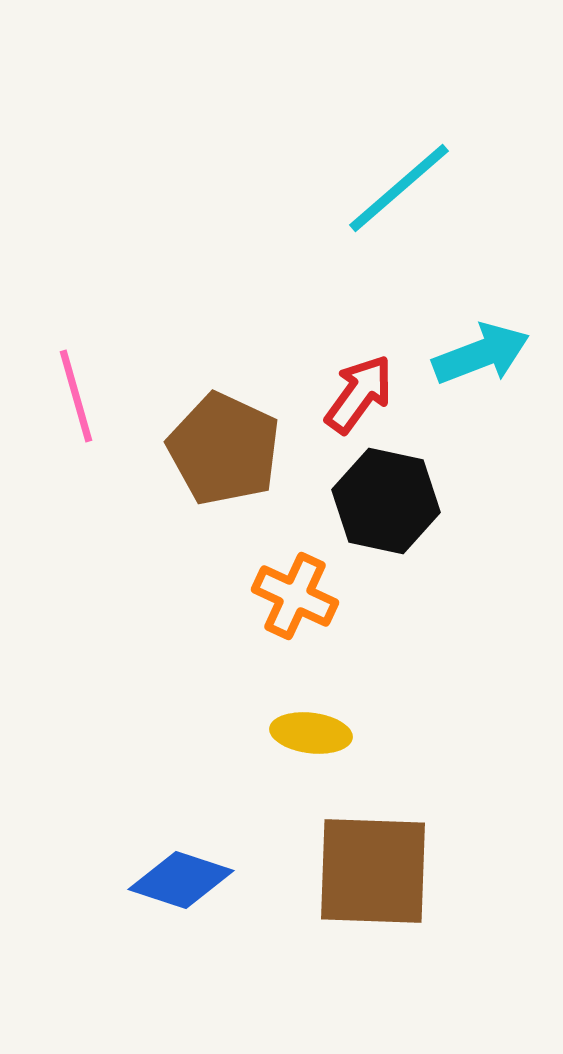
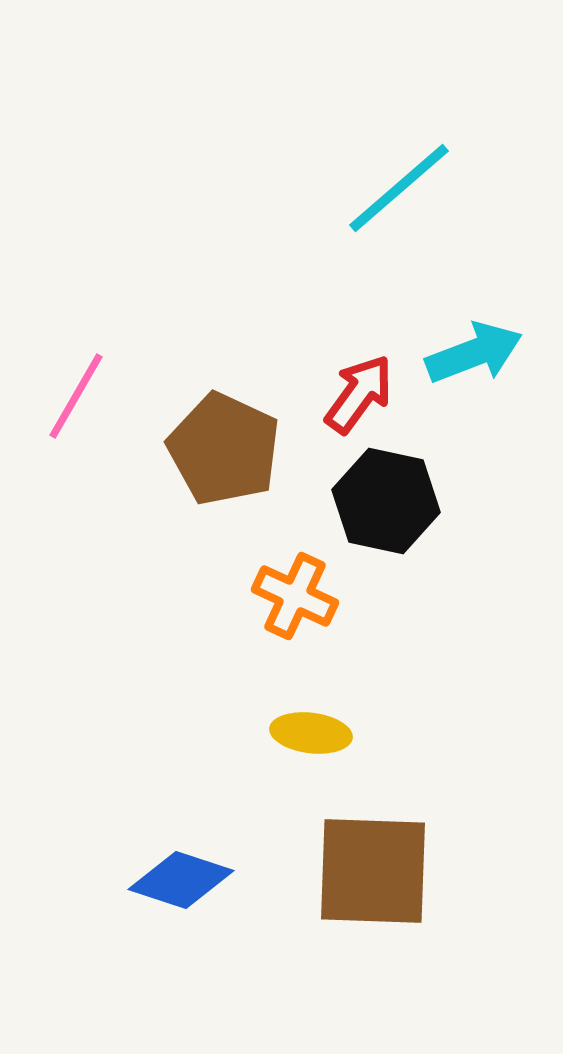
cyan arrow: moved 7 px left, 1 px up
pink line: rotated 46 degrees clockwise
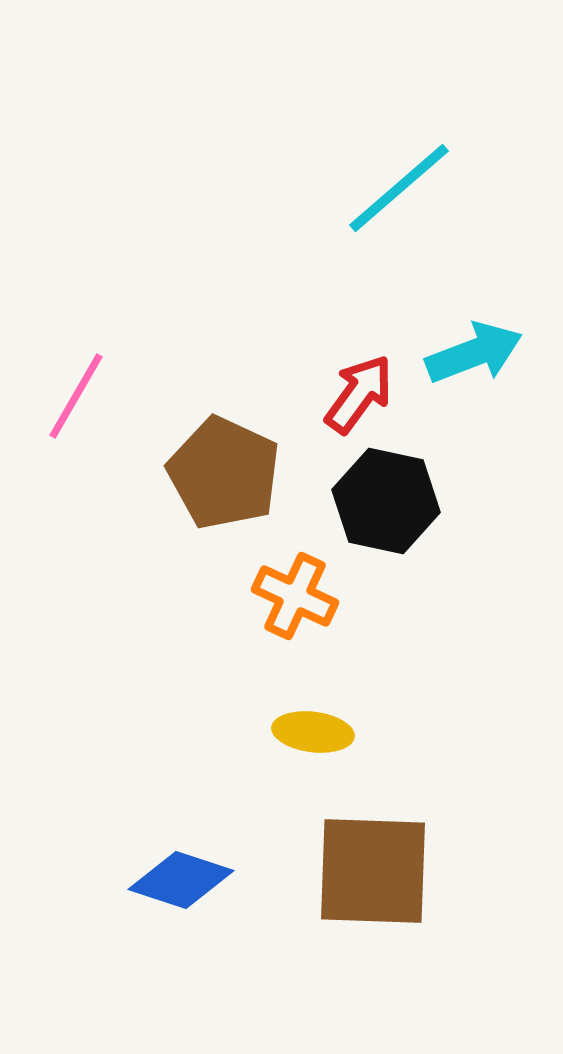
brown pentagon: moved 24 px down
yellow ellipse: moved 2 px right, 1 px up
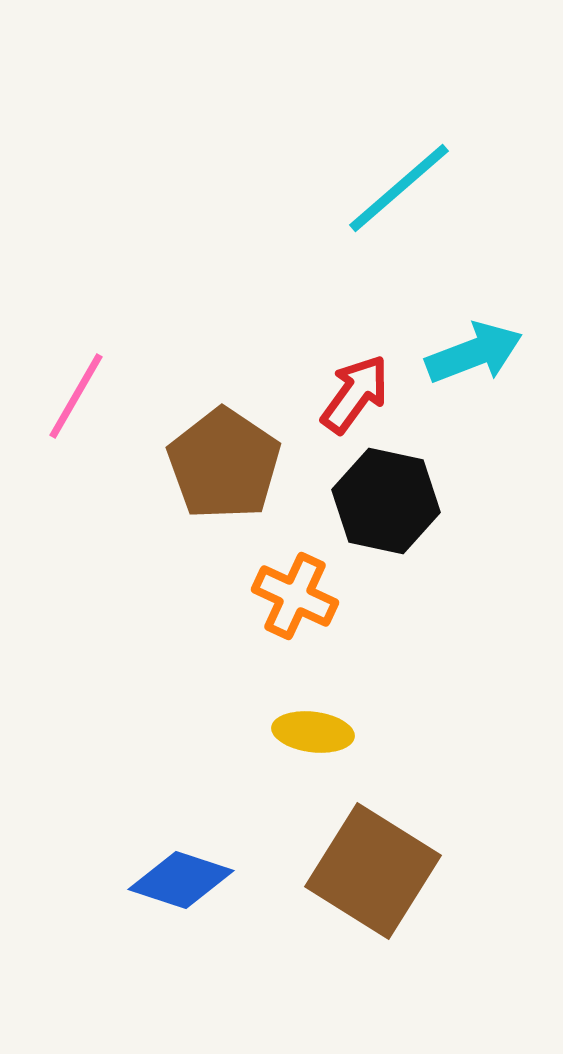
red arrow: moved 4 px left
brown pentagon: moved 9 px up; rotated 9 degrees clockwise
brown square: rotated 30 degrees clockwise
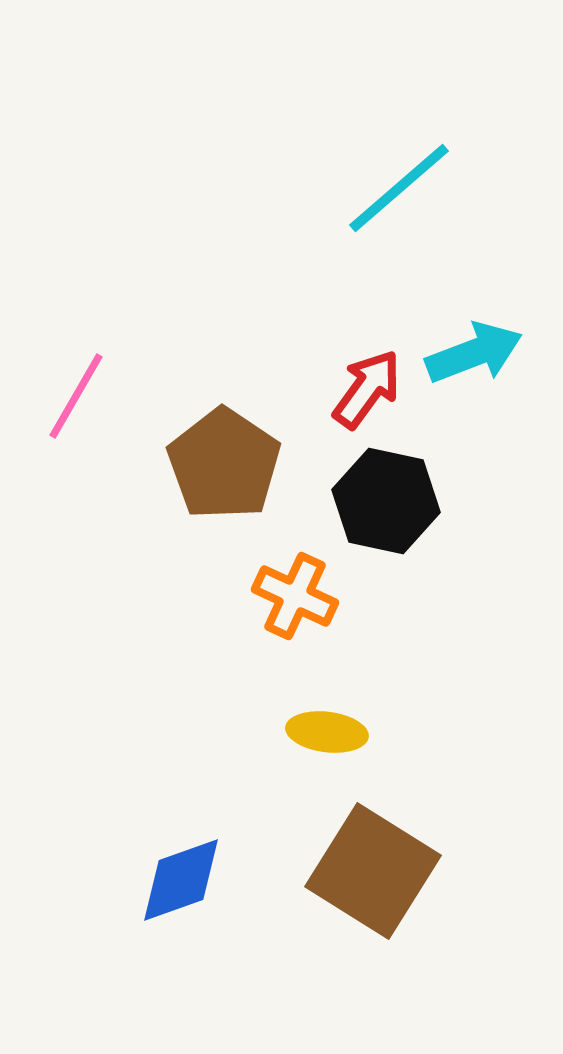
red arrow: moved 12 px right, 5 px up
yellow ellipse: moved 14 px right
blue diamond: rotated 38 degrees counterclockwise
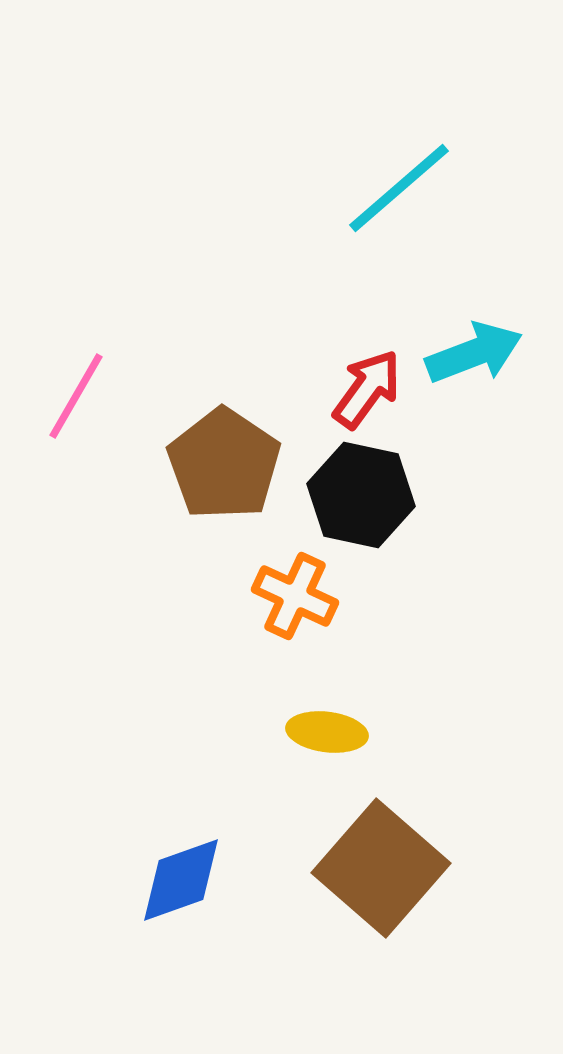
black hexagon: moved 25 px left, 6 px up
brown square: moved 8 px right, 3 px up; rotated 9 degrees clockwise
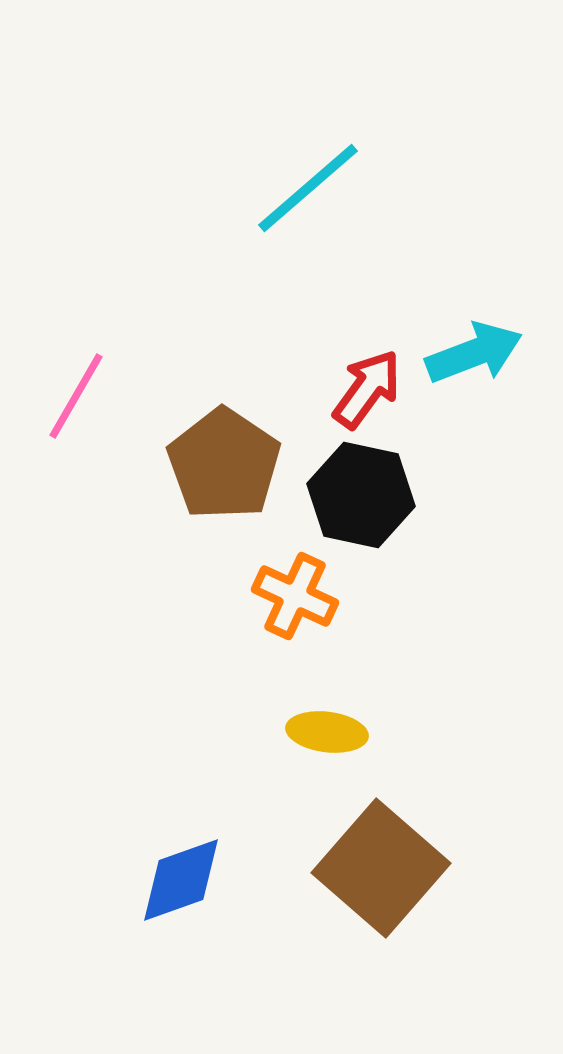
cyan line: moved 91 px left
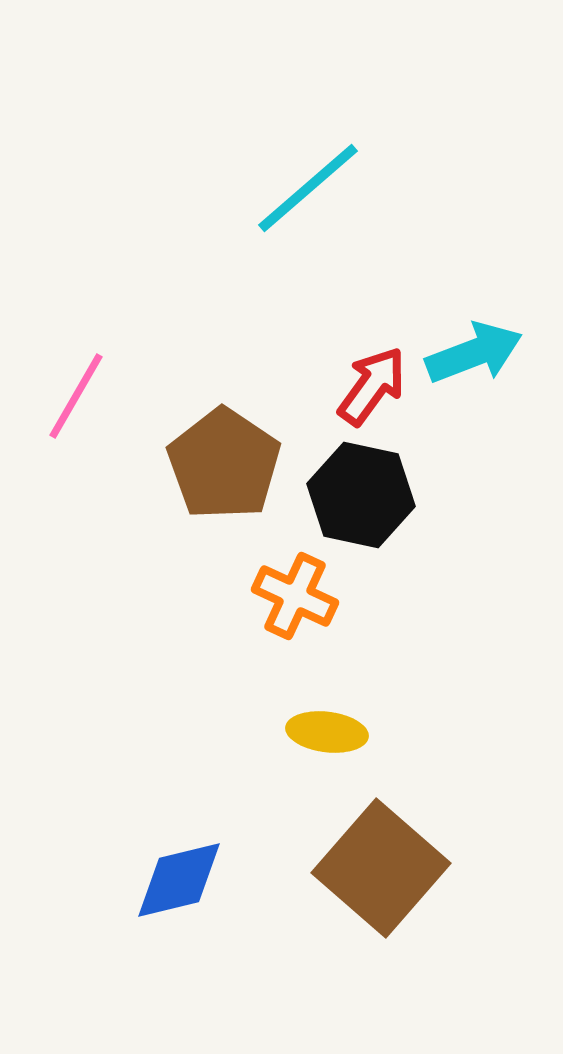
red arrow: moved 5 px right, 3 px up
blue diamond: moved 2 px left; rotated 6 degrees clockwise
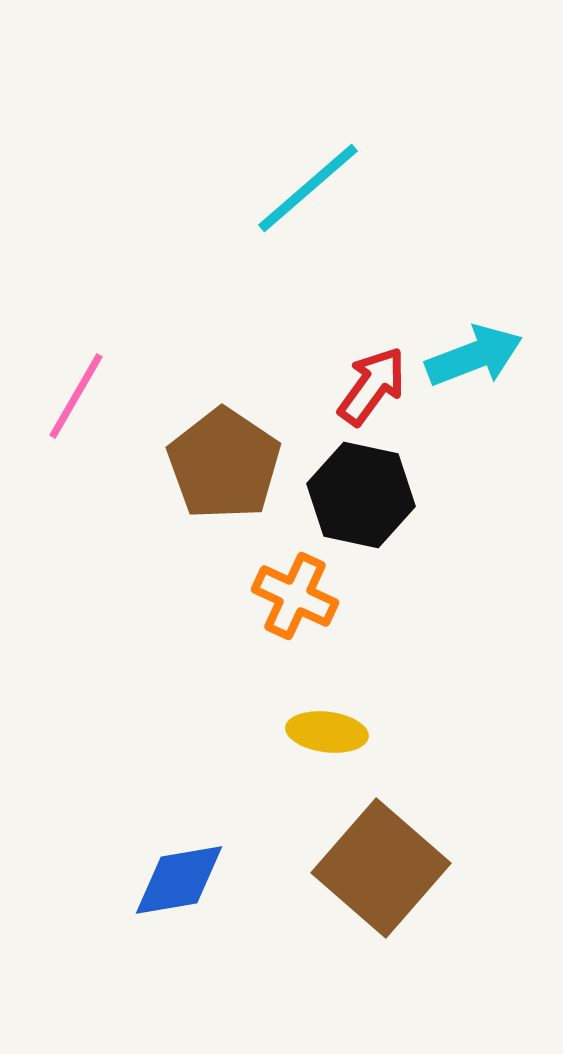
cyan arrow: moved 3 px down
blue diamond: rotated 4 degrees clockwise
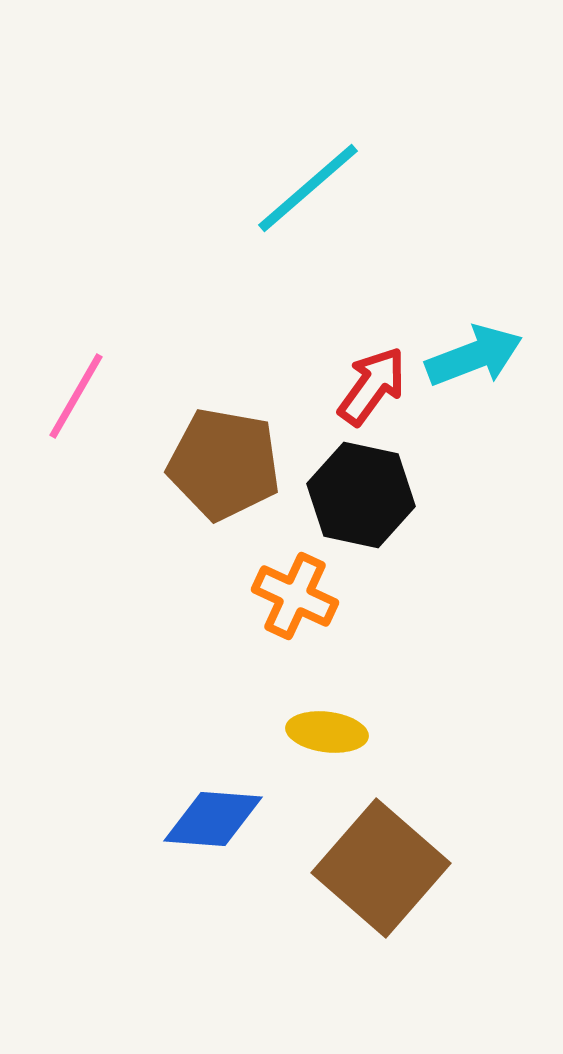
brown pentagon: rotated 24 degrees counterclockwise
blue diamond: moved 34 px right, 61 px up; rotated 14 degrees clockwise
